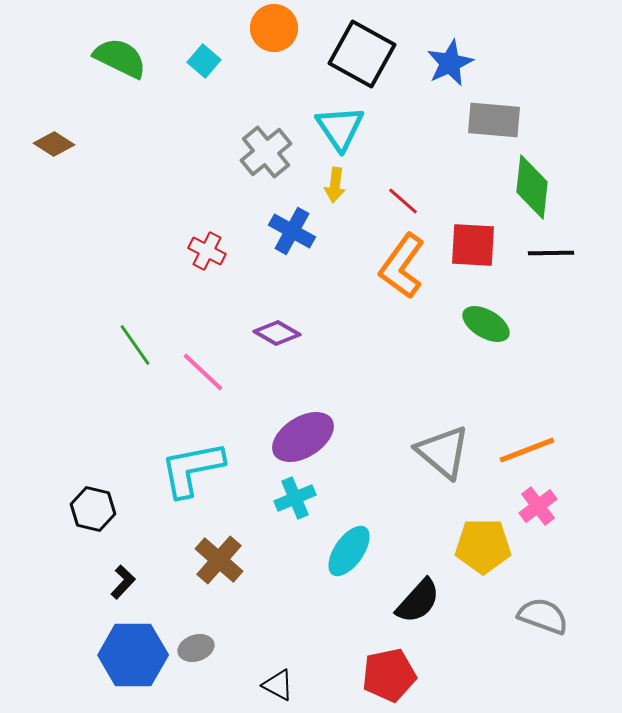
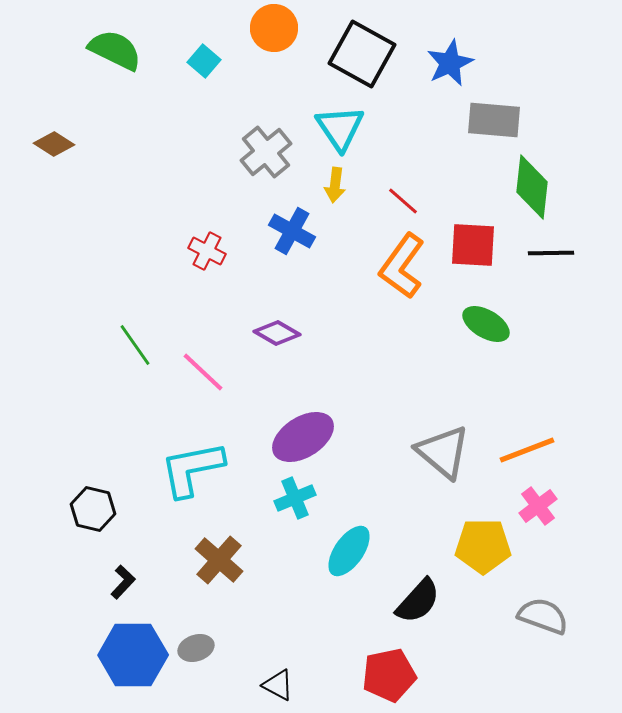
green semicircle: moved 5 px left, 8 px up
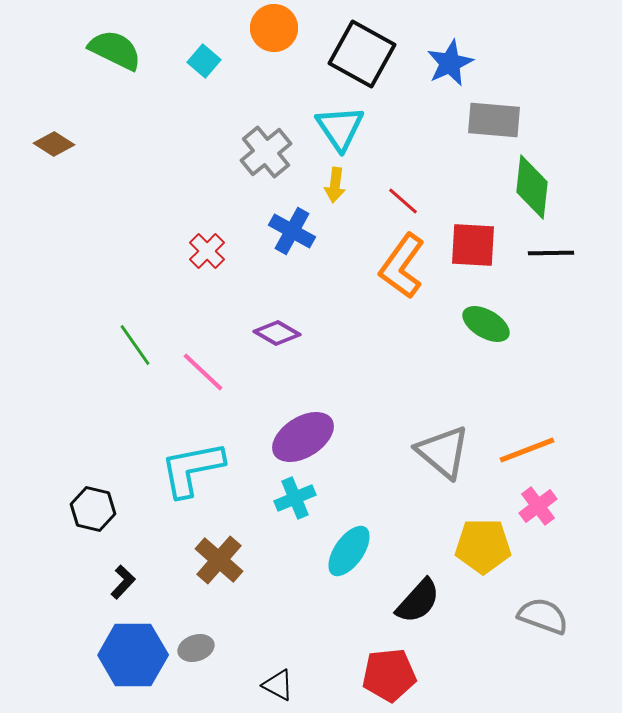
red cross: rotated 18 degrees clockwise
red pentagon: rotated 6 degrees clockwise
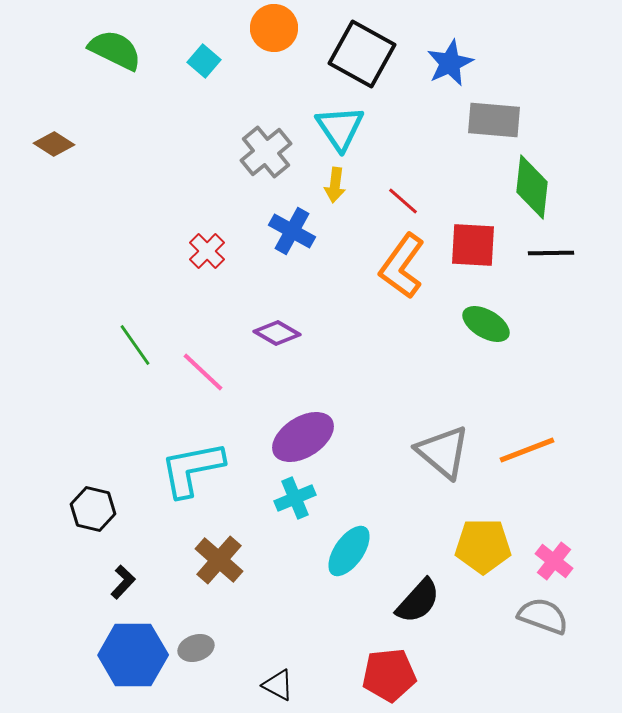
pink cross: moved 16 px right, 55 px down; rotated 15 degrees counterclockwise
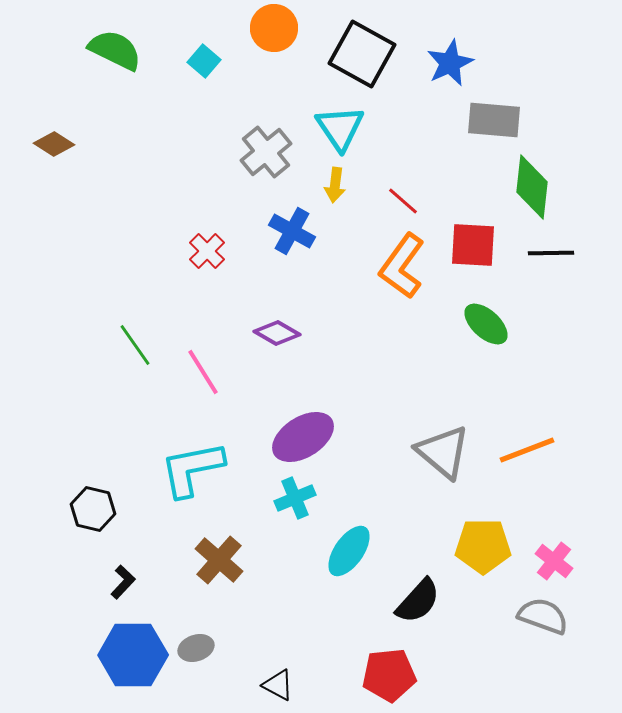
green ellipse: rotated 12 degrees clockwise
pink line: rotated 15 degrees clockwise
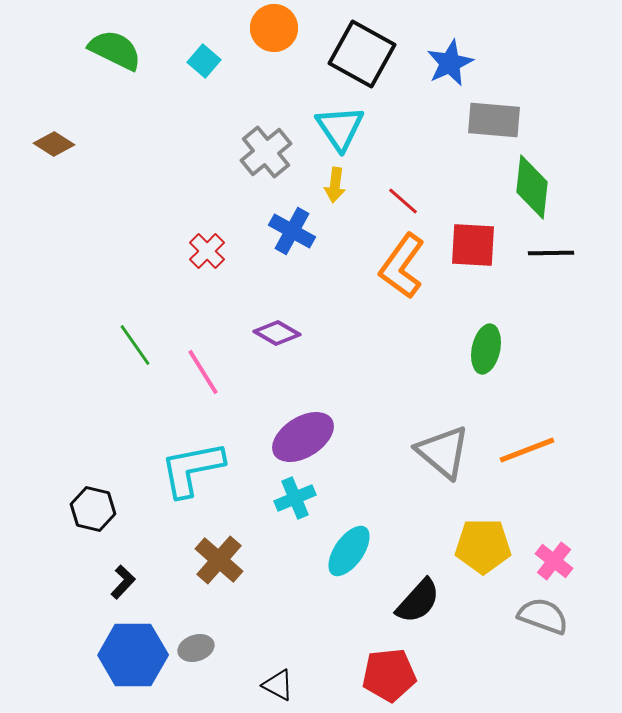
green ellipse: moved 25 px down; rotated 60 degrees clockwise
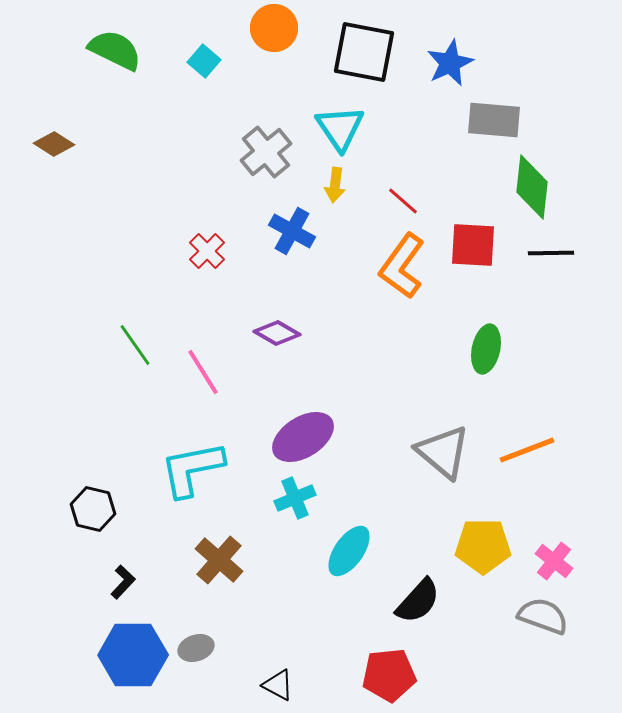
black square: moved 2 px right, 2 px up; rotated 18 degrees counterclockwise
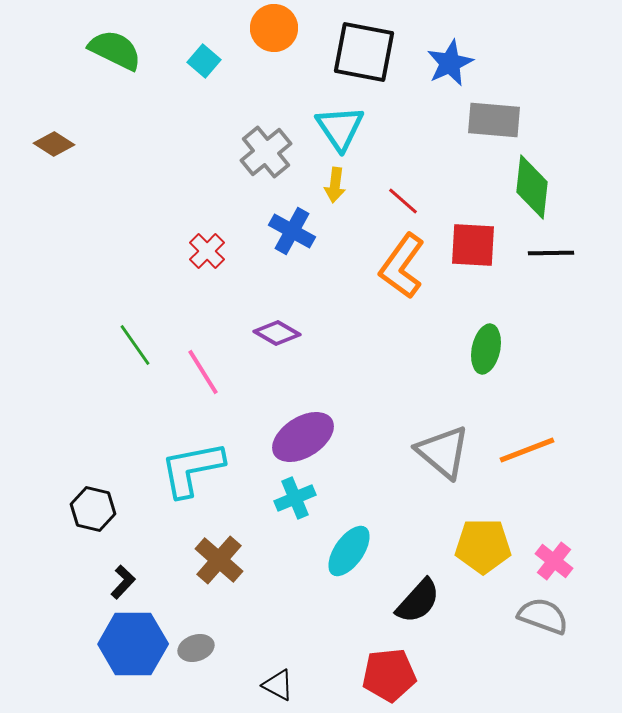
blue hexagon: moved 11 px up
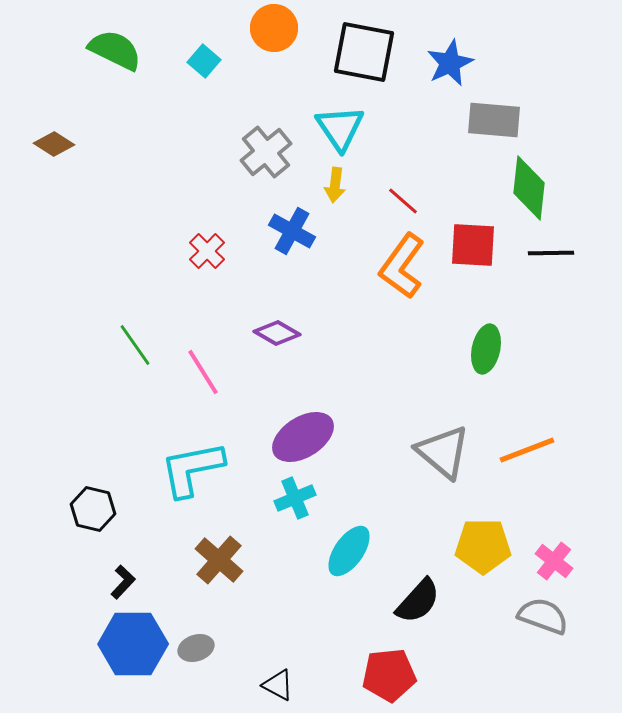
green diamond: moved 3 px left, 1 px down
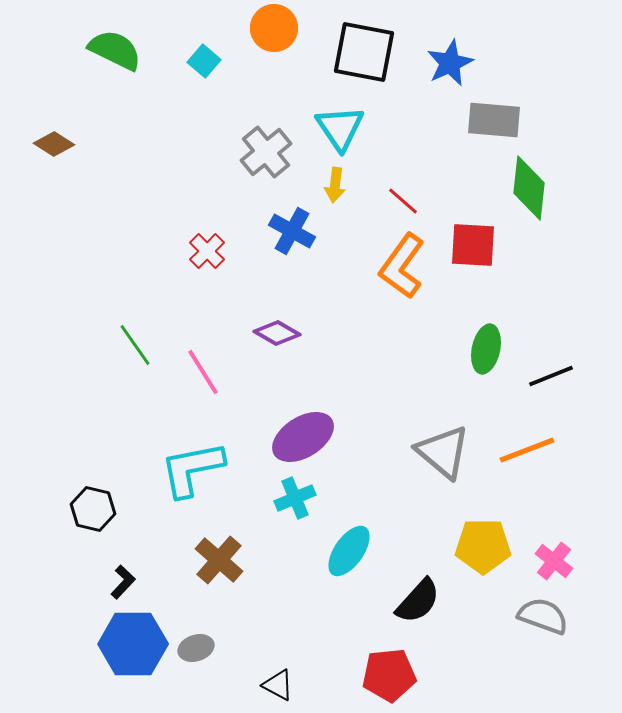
black line: moved 123 px down; rotated 21 degrees counterclockwise
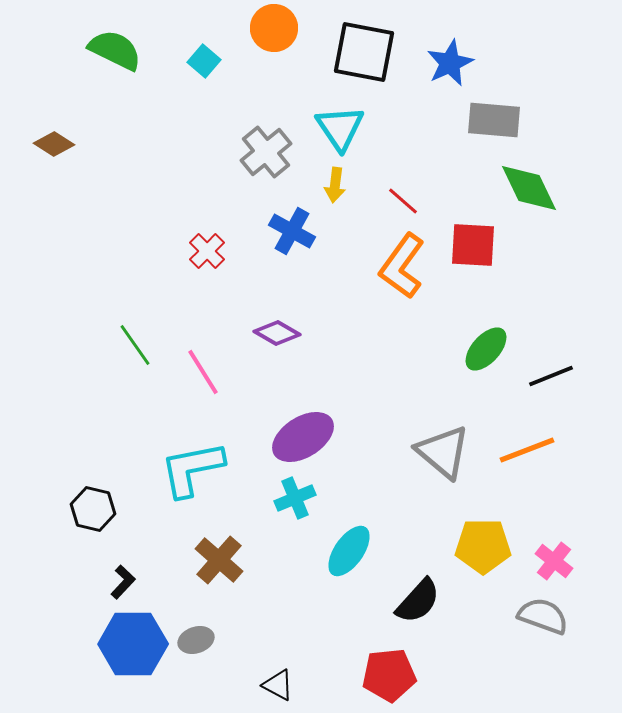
green diamond: rotated 32 degrees counterclockwise
green ellipse: rotated 30 degrees clockwise
gray ellipse: moved 8 px up
